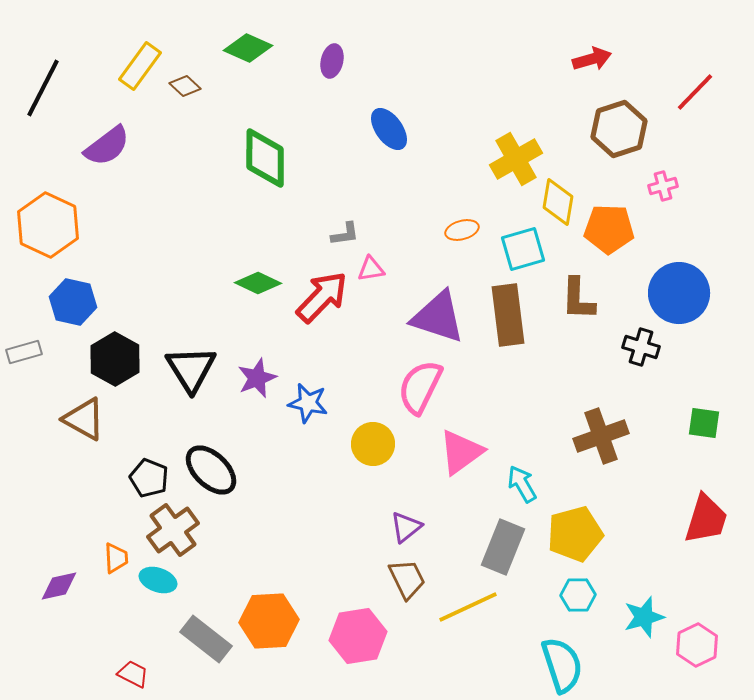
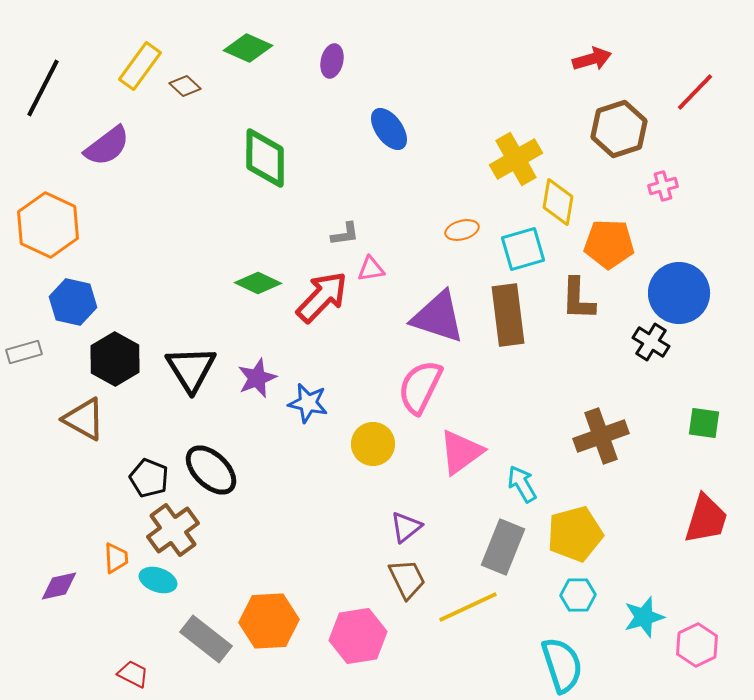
orange pentagon at (609, 229): moved 15 px down
black cross at (641, 347): moved 10 px right, 5 px up; rotated 15 degrees clockwise
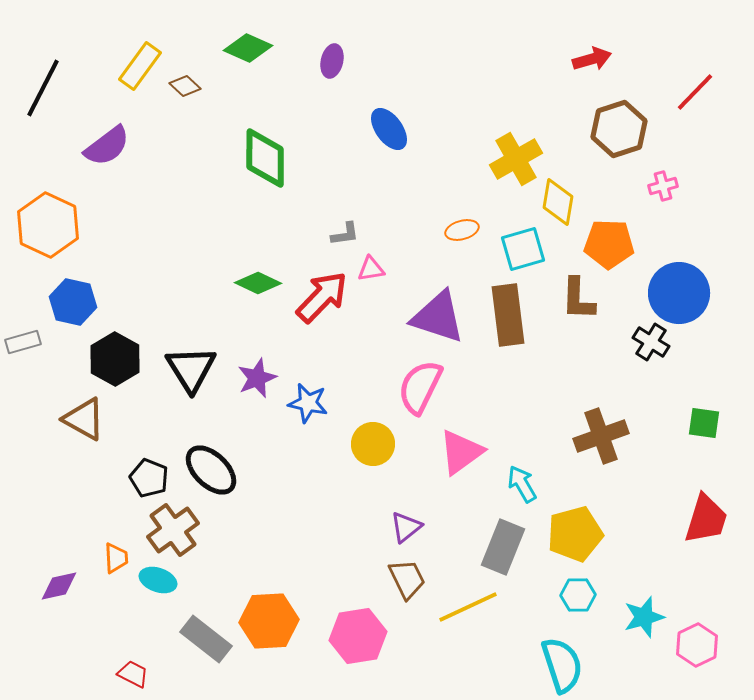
gray rectangle at (24, 352): moved 1 px left, 10 px up
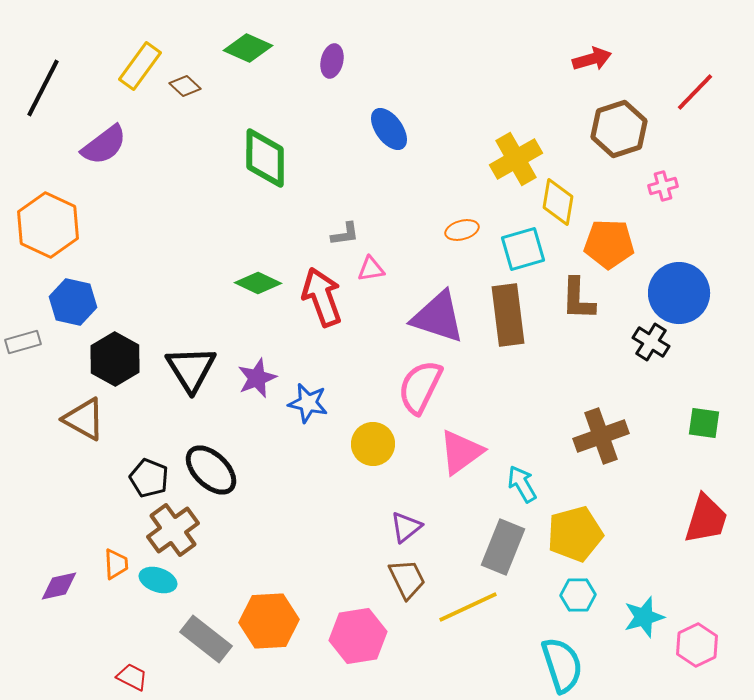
purple semicircle at (107, 146): moved 3 px left, 1 px up
red arrow at (322, 297): rotated 64 degrees counterclockwise
orange trapezoid at (116, 558): moved 6 px down
red trapezoid at (133, 674): moved 1 px left, 3 px down
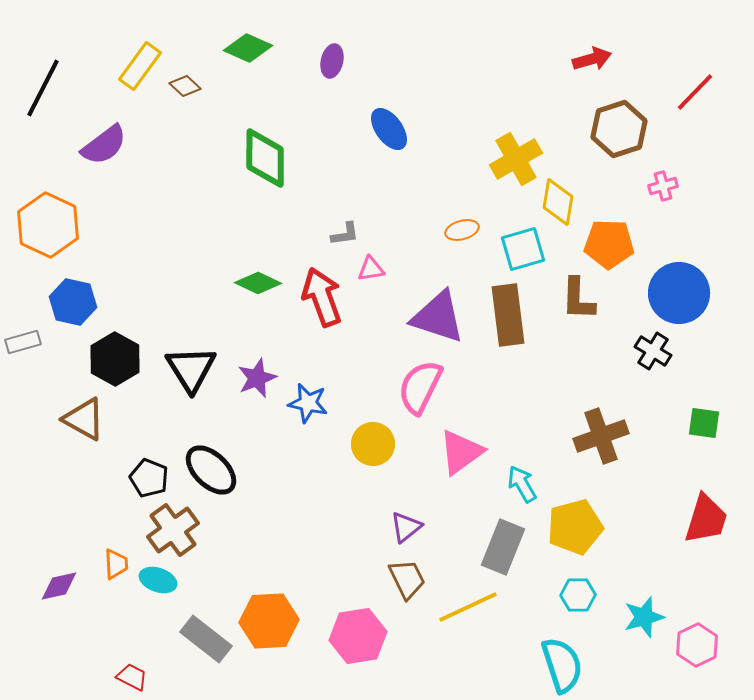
black cross at (651, 342): moved 2 px right, 9 px down
yellow pentagon at (575, 534): moved 7 px up
